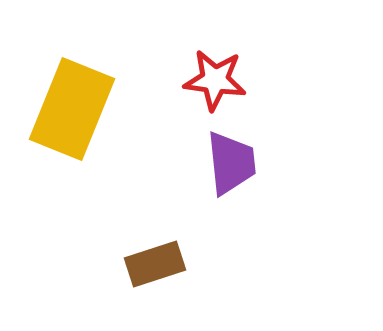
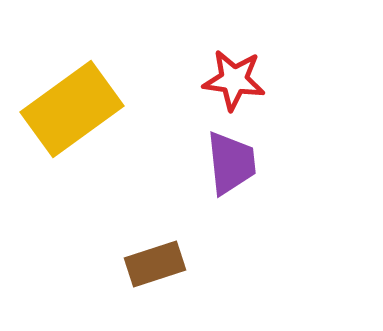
red star: moved 19 px right
yellow rectangle: rotated 32 degrees clockwise
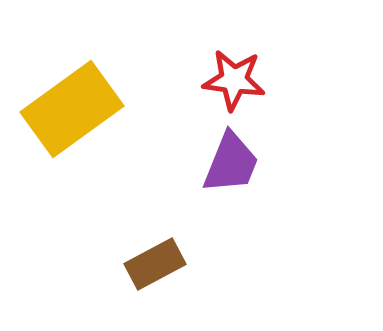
purple trapezoid: rotated 28 degrees clockwise
brown rectangle: rotated 10 degrees counterclockwise
